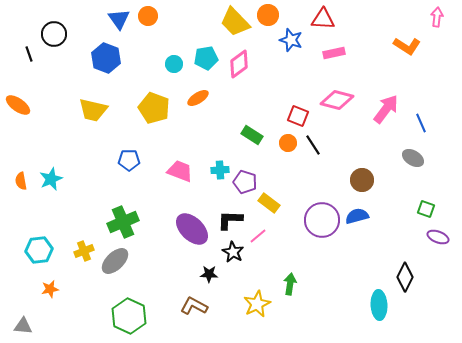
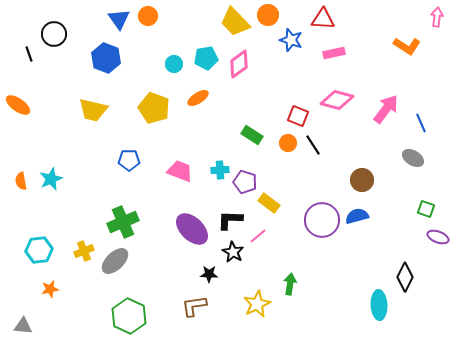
brown L-shape at (194, 306): rotated 36 degrees counterclockwise
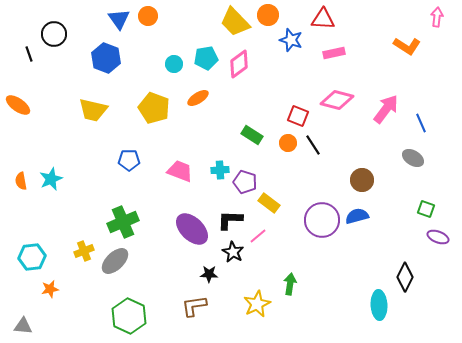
cyan hexagon at (39, 250): moved 7 px left, 7 px down
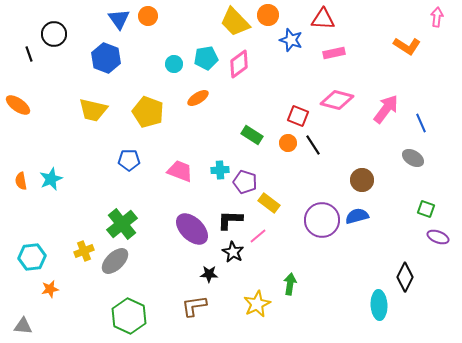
yellow pentagon at (154, 108): moved 6 px left, 4 px down
green cross at (123, 222): moved 1 px left, 2 px down; rotated 16 degrees counterclockwise
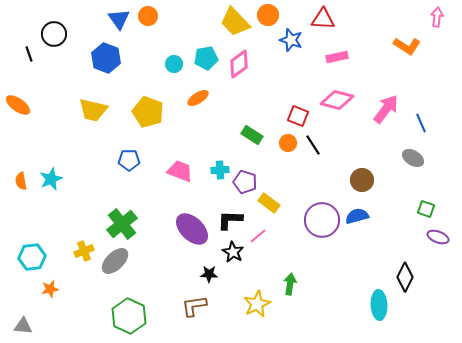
pink rectangle at (334, 53): moved 3 px right, 4 px down
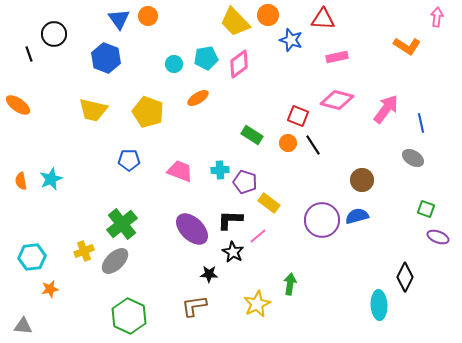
blue line at (421, 123): rotated 12 degrees clockwise
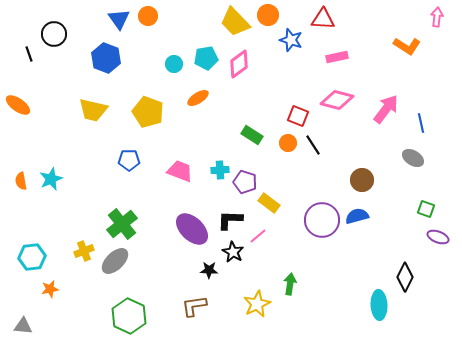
black star at (209, 274): moved 4 px up
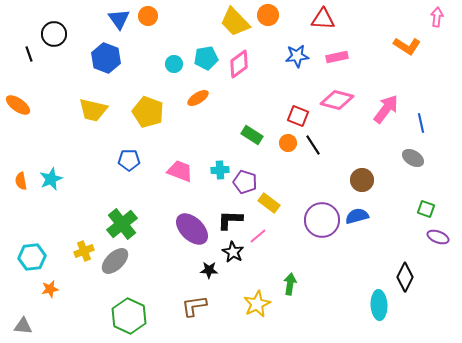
blue star at (291, 40): moved 6 px right, 16 px down; rotated 25 degrees counterclockwise
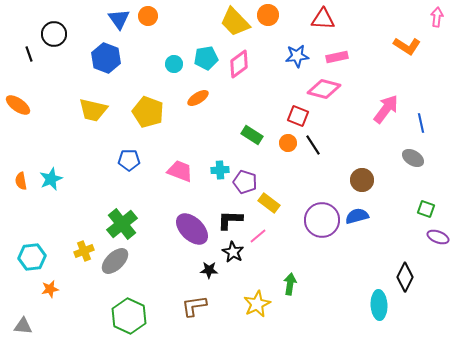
pink diamond at (337, 100): moved 13 px left, 11 px up
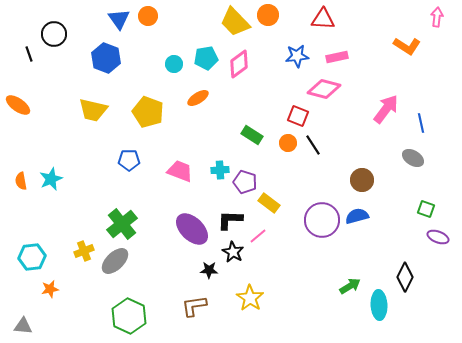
green arrow at (290, 284): moved 60 px right, 2 px down; rotated 50 degrees clockwise
yellow star at (257, 304): moved 7 px left, 6 px up; rotated 12 degrees counterclockwise
